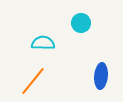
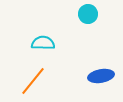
cyan circle: moved 7 px right, 9 px up
blue ellipse: rotated 75 degrees clockwise
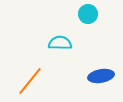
cyan semicircle: moved 17 px right
orange line: moved 3 px left
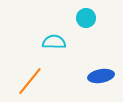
cyan circle: moved 2 px left, 4 px down
cyan semicircle: moved 6 px left, 1 px up
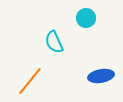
cyan semicircle: rotated 115 degrees counterclockwise
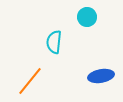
cyan circle: moved 1 px right, 1 px up
cyan semicircle: rotated 30 degrees clockwise
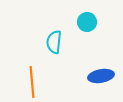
cyan circle: moved 5 px down
orange line: moved 2 px right, 1 px down; rotated 44 degrees counterclockwise
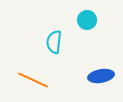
cyan circle: moved 2 px up
orange line: moved 1 px right, 2 px up; rotated 60 degrees counterclockwise
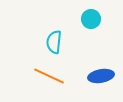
cyan circle: moved 4 px right, 1 px up
orange line: moved 16 px right, 4 px up
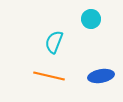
cyan semicircle: rotated 15 degrees clockwise
orange line: rotated 12 degrees counterclockwise
